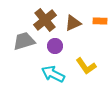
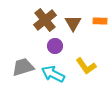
brown triangle: rotated 36 degrees counterclockwise
gray trapezoid: moved 1 px left, 26 px down
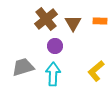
brown cross: moved 1 px right, 1 px up
yellow L-shape: moved 10 px right, 5 px down; rotated 85 degrees clockwise
cyan arrow: rotated 65 degrees clockwise
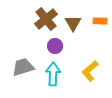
yellow L-shape: moved 6 px left
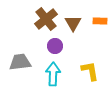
gray trapezoid: moved 3 px left, 5 px up; rotated 10 degrees clockwise
yellow L-shape: rotated 120 degrees clockwise
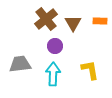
gray trapezoid: moved 2 px down
yellow L-shape: moved 1 px up
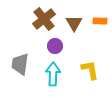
brown cross: moved 2 px left
brown triangle: moved 1 px right
gray trapezoid: rotated 75 degrees counterclockwise
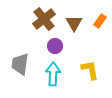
orange rectangle: rotated 56 degrees counterclockwise
